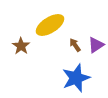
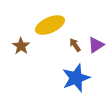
yellow ellipse: rotated 8 degrees clockwise
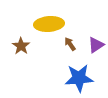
yellow ellipse: moved 1 px left, 1 px up; rotated 20 degrees clockwise
brown arrow: moved 5 px left, 1 px up
blue star: moved 3 px right; rotated 16 degrees clockwise
